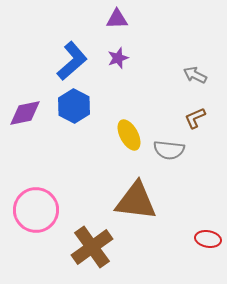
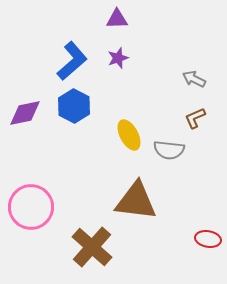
gray arrow: moved 1 px left, 4 px down
pink circle: moved 5 px left, 3 px up
brown cross: rotated 12 degrees counterclockwise
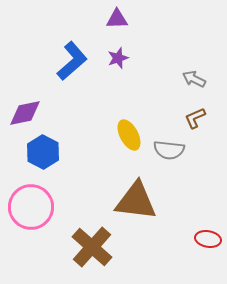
blue hexagon: moved 31 px left, 46 px down
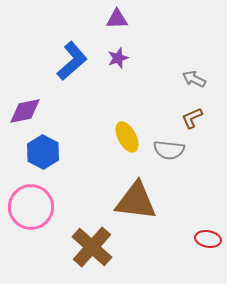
purple diamond: moved 2 px up
brown L-shape: moved 3 px left
yellow ellipse: moved 2 px left, 2 px down
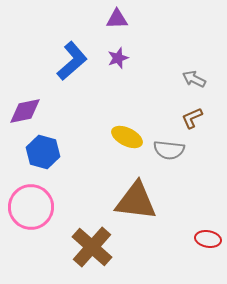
yellow ellipse: rotated 36 degrees counterclockwise
blue hexagon: rotated 12 degrees counterclockwise
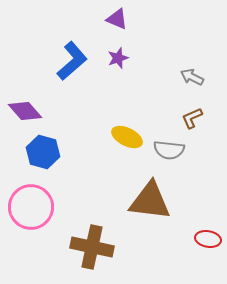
purple triangle: rotated 25 degrees clockwise
gray arrow: moved 2 px left, 2 px up
purple diamond: rotated 60 degrees clockwise
brown triangle: moved 14 px right
brown cross: rotated 30 degrees counterclockwise
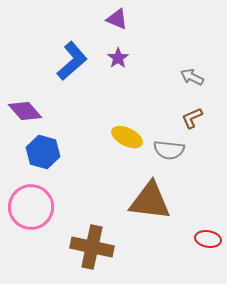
purple star: rotated 15 degrees counterclockwise
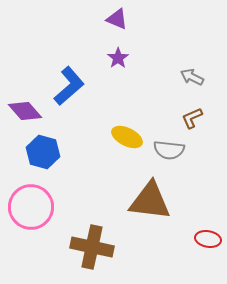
blue L-shape: moved 3 px left, 25 px down
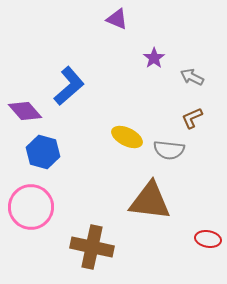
purple star: moved 36 px right
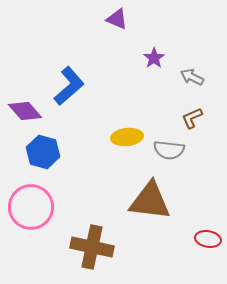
yellow ellipse: rotated 32 degrees counterclockwise
